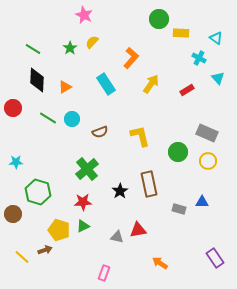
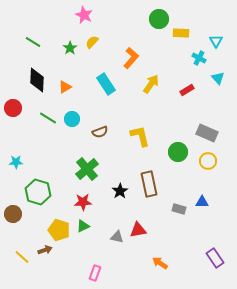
cyan triangle at (216, 38): moved 3 px down; rotated 24 degrees clockwise
green line at (33, 49): moved 7 px up
pink rectangle at (104, 273): moved 9 px left
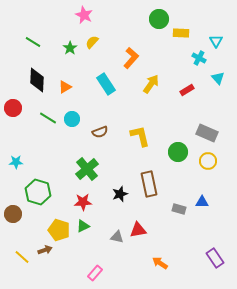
black star at (120, 191): moved 3 px down; rotated 14 degrees clockwise
pink rectangle at (95, 273): rotated 21 degrees clockwise
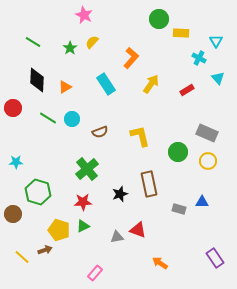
red triangle at (138, 230): rotated 30 degrees clockwise
gray triangle at (117, 237): rotated 24 degrees counterclockwise
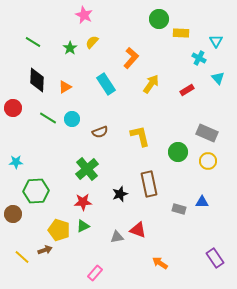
green hexagon at (38, 192): moved 2 px left, 1 px up; rotated 20 degrees counterclockwise
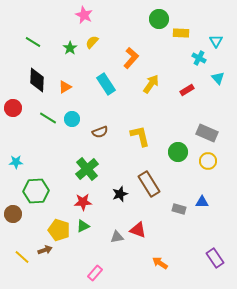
brown rectangle at (149, 184): rotated 20 degrees counterclockwise
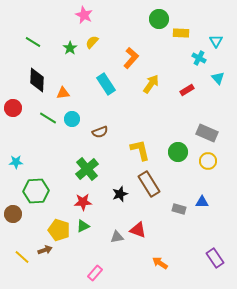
orange triangle at (65, 87): moved 2 px left, 6 px down; rotated 24 degrees clockwise
yellow L-shape at (140, 136): moved 14 px down
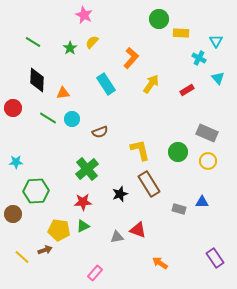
yellow pentagon at (59, 230): rotated 10 degrees counterclockwise
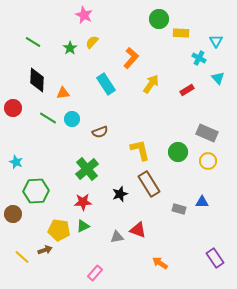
cyan star at (16, 162): rotated 24 degrees clockwise
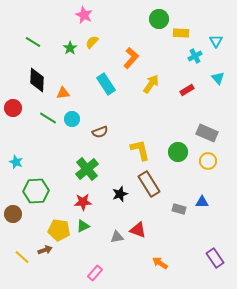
cyan cross at (199, 58): moved 4 px left, 2 px up; rotated 32 degrees clockwise
